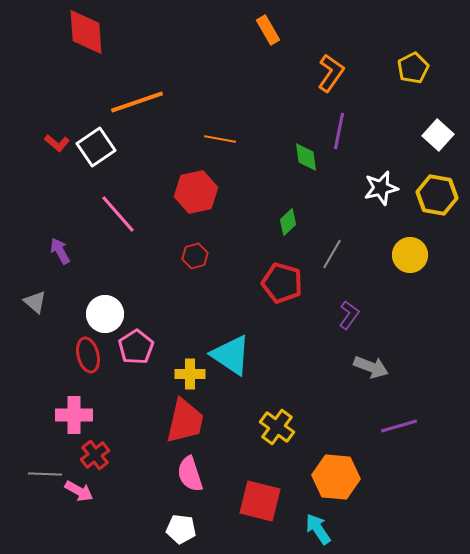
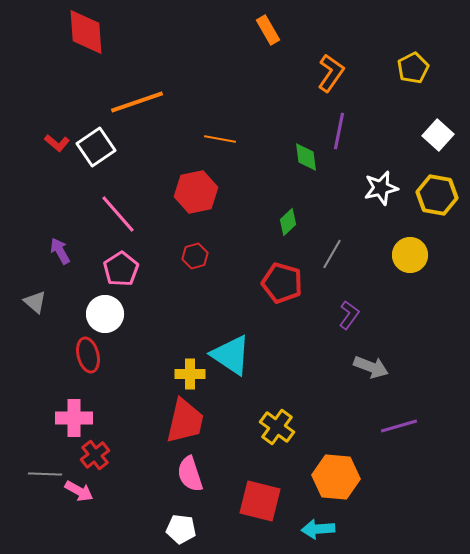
pink pentagon at (136, 347): moved 15 px left, 78 px up
pink cross at (74, 415): moved 3 px down
cyan arrow at (318, 529): rotated 60 degrees counterclockwise
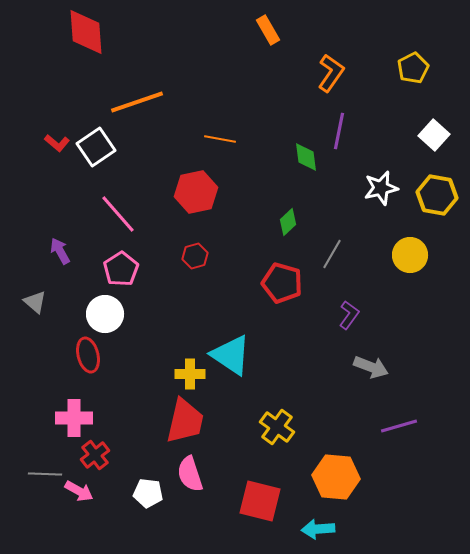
white square at (438, 135): moved 4 px left
white pentagon at (181, 529): moved 33 px left, 36 px up
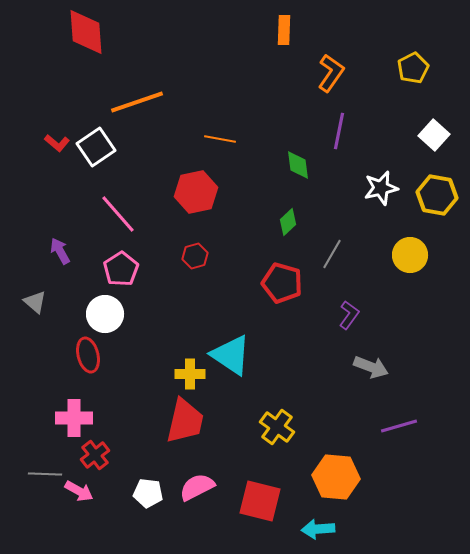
orange rectangle at (268, 30): moved 16 px right; rotated 32 degrees clockwise
green diamond at (306, 157): moved 8 px left, 8 px down
pink semicircle at (190, 474): moved 7 px right, 13 px down; rotated 81 degrees clockwise
